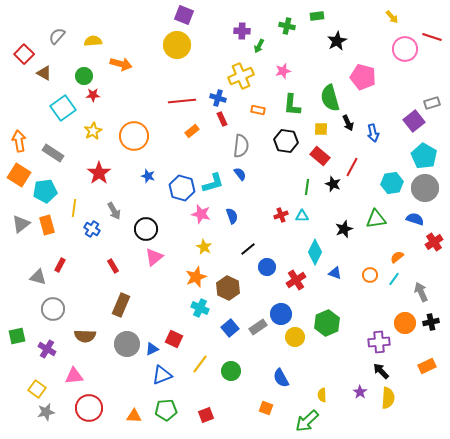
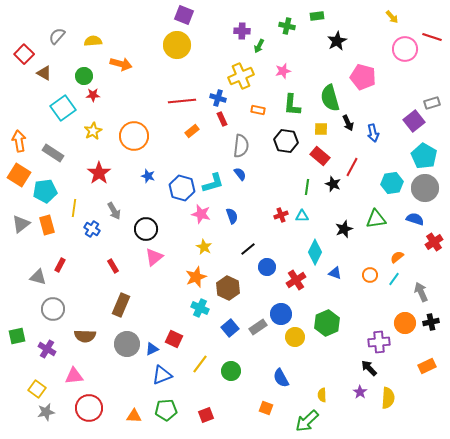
black arrow at (381, 371): moved 12 px left, 3 px up
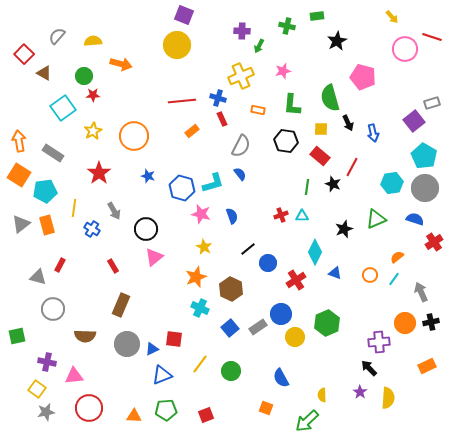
gray semicircle at (241, 146): rotated 20 degrees clockwise
green triangle at (376, 219): rotated 15 degrees counterclockwise
blue circle at (267, 267): moved 1 px right, 4 px up
brown hexagon at (228, 288): moved 3 px right, 1 px down
red square at (174, 339): rotated 18 degrees counterclockwise
purple cross at (47, 349): moved 13 px down; rotated 18 degrees counterclockwise
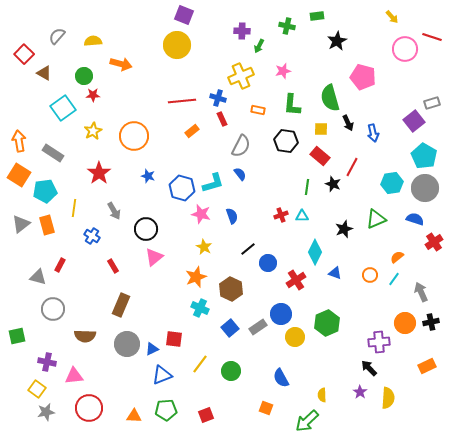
blue cross at (92, 229): moved 7 px down
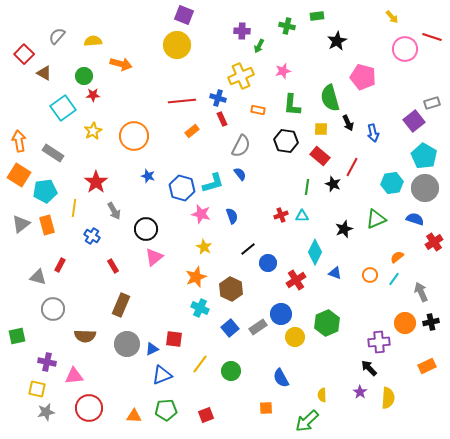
red star at (99, 173): moved 3 px left, 9 px down
yellow square at (37, 389): rotated 24 degrees counterclockwise
orange square at (266, 408): rotated 24 degrees counterclockwise
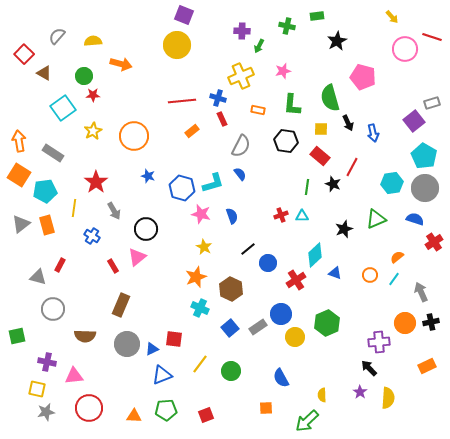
cyan diamond at (315, 252): moved 3 px down; rotated 20 degrees clockwise
pink triangle at (154, 257): moved 17 px left
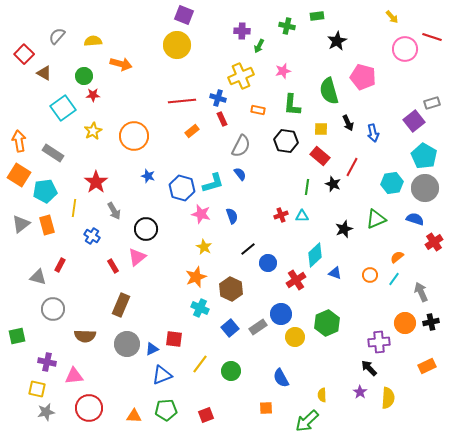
green semicircle at (330, 98): moved 1 px left, 7 px up
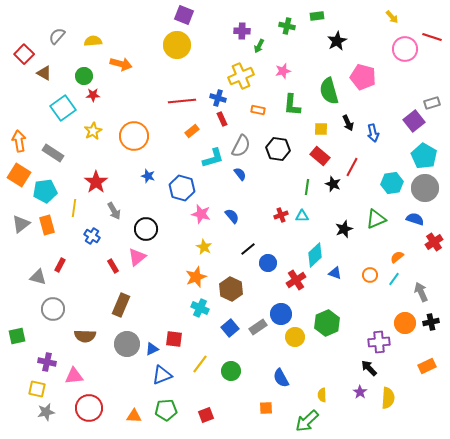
black hexagon at (286, 141): moved 8 px left, 8 px down
cyan L-shape at (213, 183): moved 25 px up
blue semicircle at (232, 216): rotated 21 degrees counterclockwise
